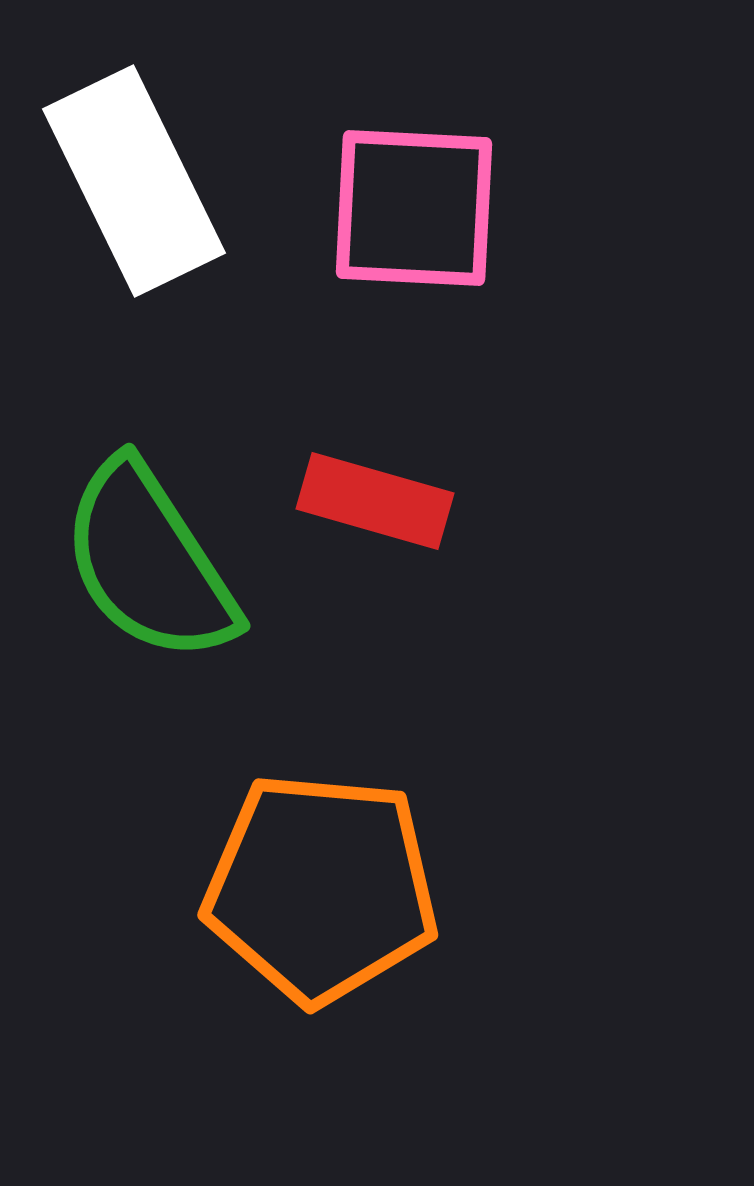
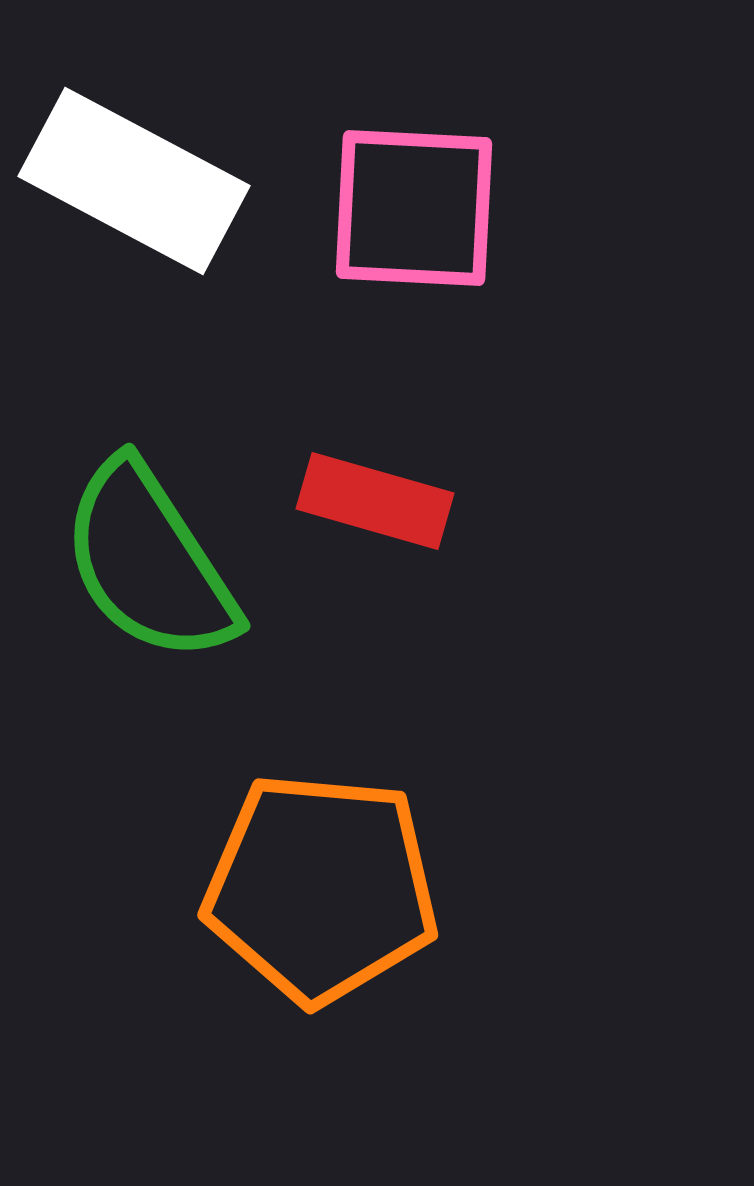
white rectangle: rotated 36 degrees counterclockwise
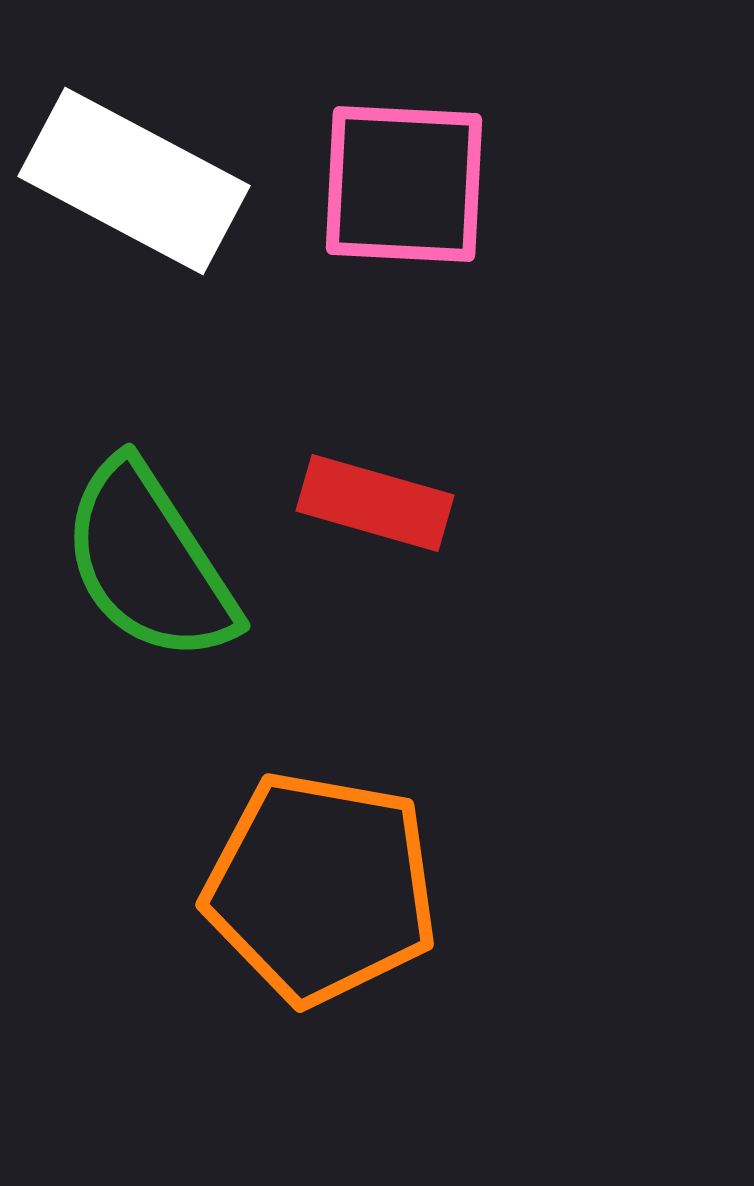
pink square: moved 10 px left, 24 px up
red rectangle: moved 2 px down
orange pentagon: rotated 5 degrees clockwise
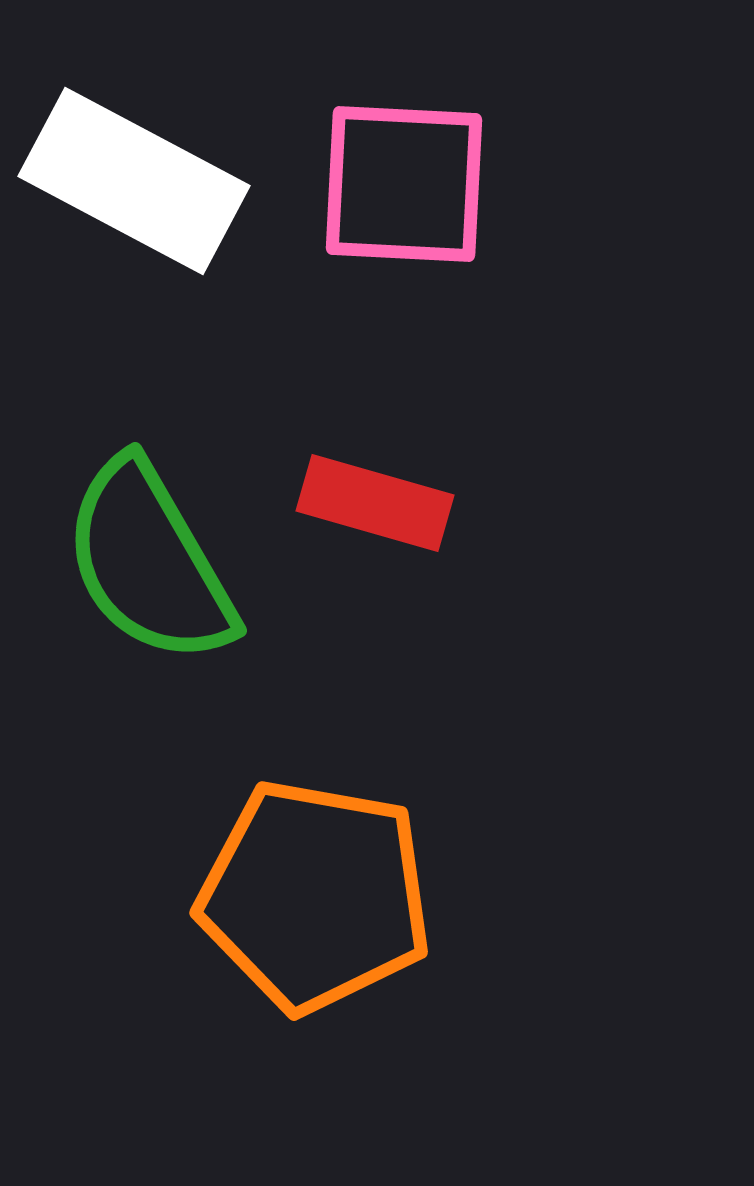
green semicircle: rotated 3 degrees clockwise
orange pentagon: moved 6 px left, 8 px down
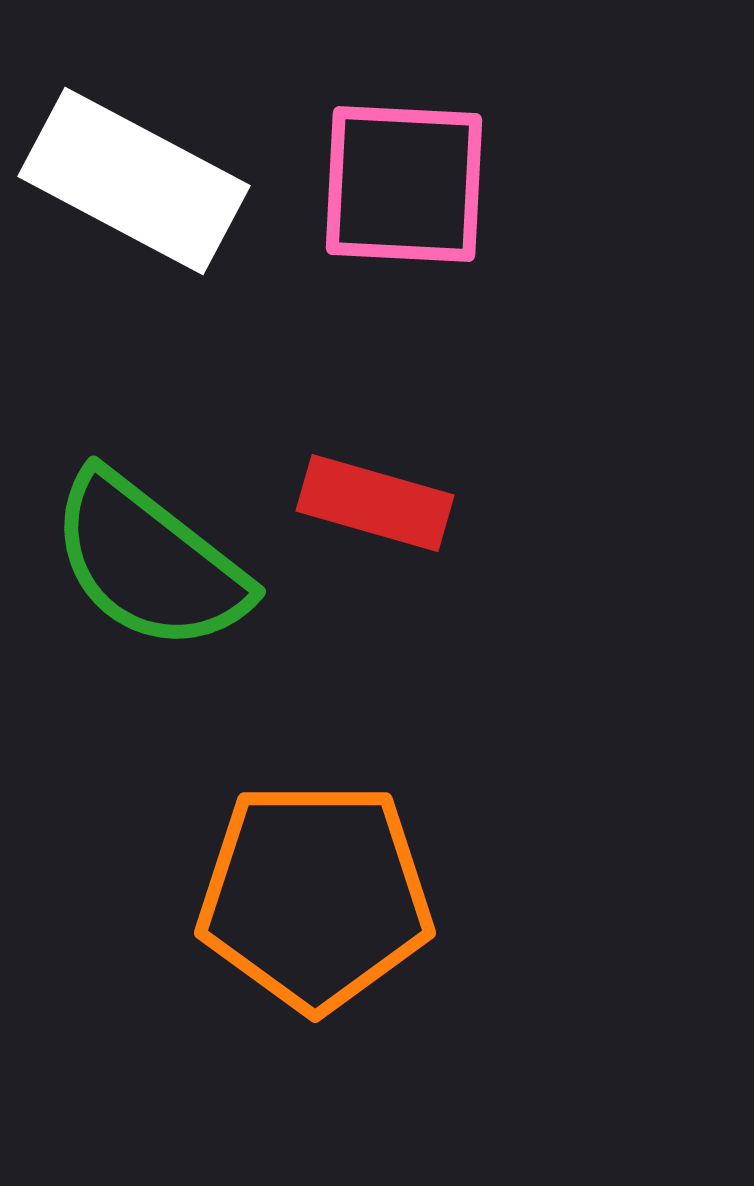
green semicircle: rotated 22 degrees counterclockwise
orange pentagon: rotated 10 degrees counterclockwise
